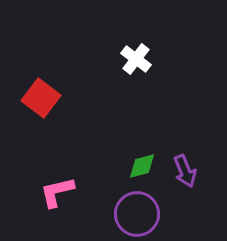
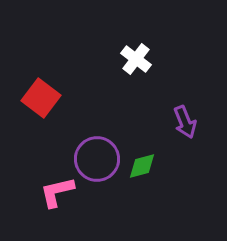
purple arrow: moved 49 px up
purple circle: moved 40 px left, 55 px up
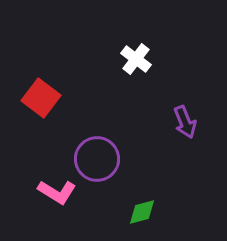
green diamond: moved 46 px down
pink L-shape: rotated 135 degrees counterclockwise
